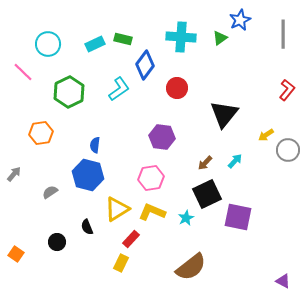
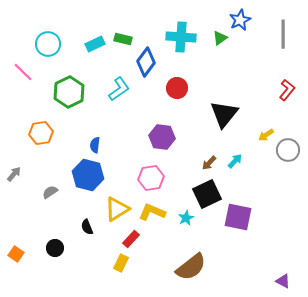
blue diamond: moved 1 px right, 3 px up
brown arrow: moved 4 px right
black circle: moved 2 px left, 6 px down
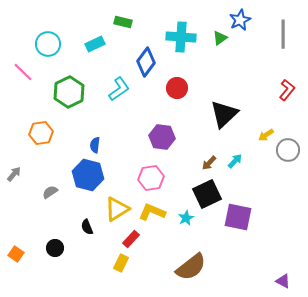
green rectangle: moved 17 px up
black triangle: rotated 8 degrees clockwise
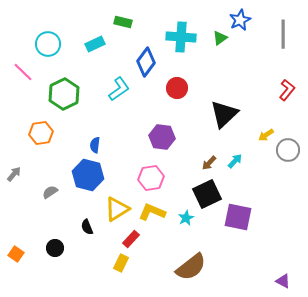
green hexagon: moved 5 px left, 2 px down
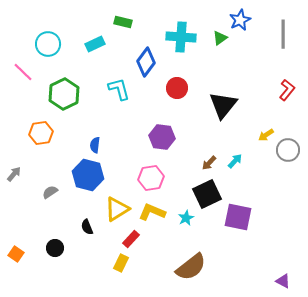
cyan L-shape: rotated 70 degrees counterclockwise
black triangle: moved 1 px left, 9 px up; rotated 8 degrees counterclockwise
